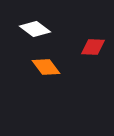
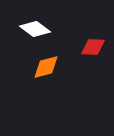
orange diamond: rotated 68 degrees counterclockwise
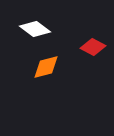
red diamond: rotated 25 degrees clockwise
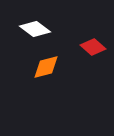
red diamond: rotated 15 degrees clockwise
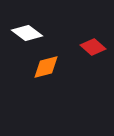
white diamond: moved 8 px left, 4 px down
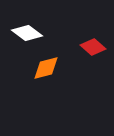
orange diamond: moved 1 px down
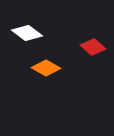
orange diamond: rotated 44 degrees clockwise
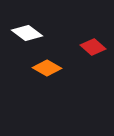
orange diamond: moved 1 px right
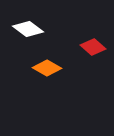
white diamond: moved 1 px right, 4 px up
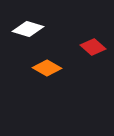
white diamond: rotated 20 degrees counterclockwise
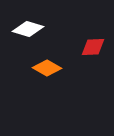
red diamond: rotated 45 degrees counterclockwise
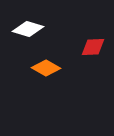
orange diamond: moved 1 px left
